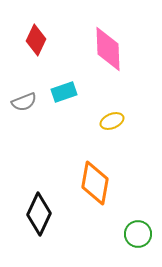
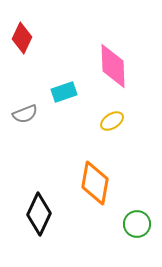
red diamond: moved 14 px left, 2 px up
pink diamond: moved 5 px right, 17 px down
gray semicircle: moved 1 px right, 12 px down
yellow ellipse: rotated 10 degrees counterclockwise
green circle: moved 1 px left, 10 px up
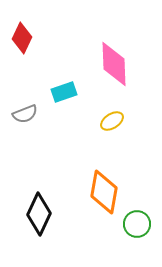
pink diamond: moved 1 px right, 2 px up
orange diamond: moved 9 px right, 9 px down
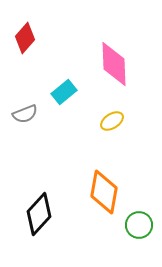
red diamond: moved 3 px right; rotated 16 degrees clockwise
cyan rectangle: rotated 20 degrees counterclockwise
black diamond: rotated 18 degrees clockwise
green circle: moved 2 px right, 1 px down
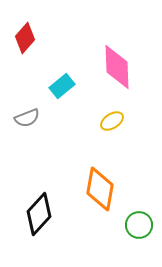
pink diamond: moved 3 px right, 3 px down
cyan rectangle: moved 2 px left, 6 px up
gray semicircle: moved 2 px right, 4 px down
orange diamond: moved 4 px left, 3 px up
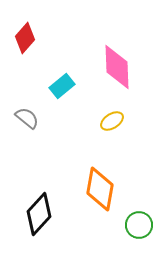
gray semicircle: rotated 120 degrees counterclockwise
